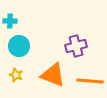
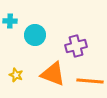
cyan circle: moved 16 px right, 11 px up
orange triangle: moved 1 px up
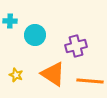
orange triangle: rotated 12 degrees clockwise
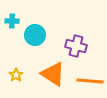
cyan cross: moved 2 px right
purple cross: rotated 30 degrees clockwise
yellow star: rotated 16 degrees clockwise
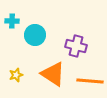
yellow star: rotated 16 degrees clockwise
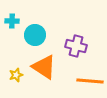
orange triangle: moved 9 px left, 7 px up
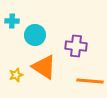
purple cross: rotated 10 degrees counterclockwise
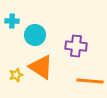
orange triangle: moved 3 px left
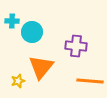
cyan circle: moved 3 px left, 3 px up
orange triangle: rotated 36 degrees clockwise
yellow star: moved 2 px right, 6 px down
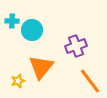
cyan circle: moved 2 px up
purple cross: rotated 25 degrees counterclockwise
orange line: rotated 48 degrees clockwise
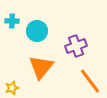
cyan circle: moved 5 px right, 1 px down
yellow star: moved 6 px left, 7 px down
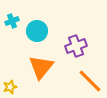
cyan cross: rotated 24 degrees counterclockwise
orange line: rotated 8 degrees counterclockwise
yellow star: moved 2 px left, 1 px up
